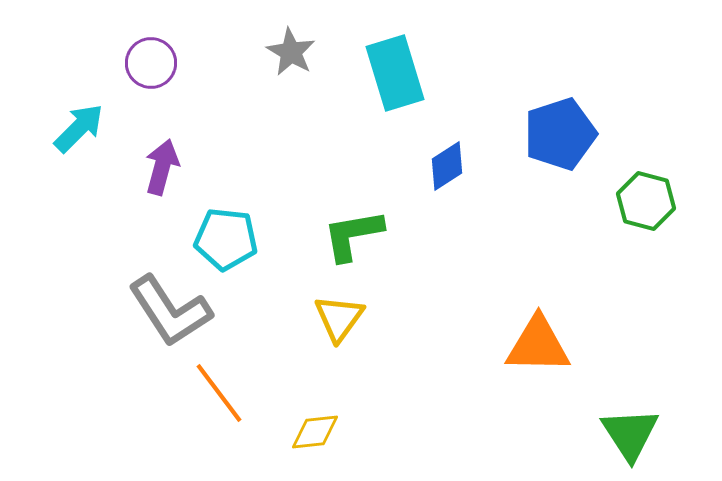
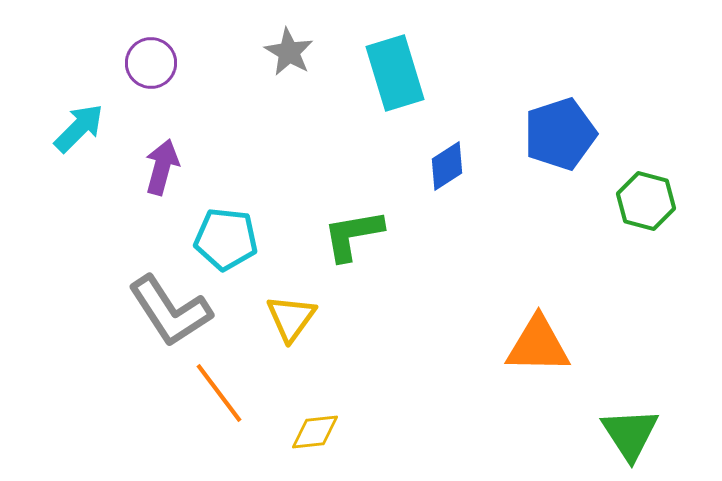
gray star: moved 2 px left
yellow triangle: moved 48 px left
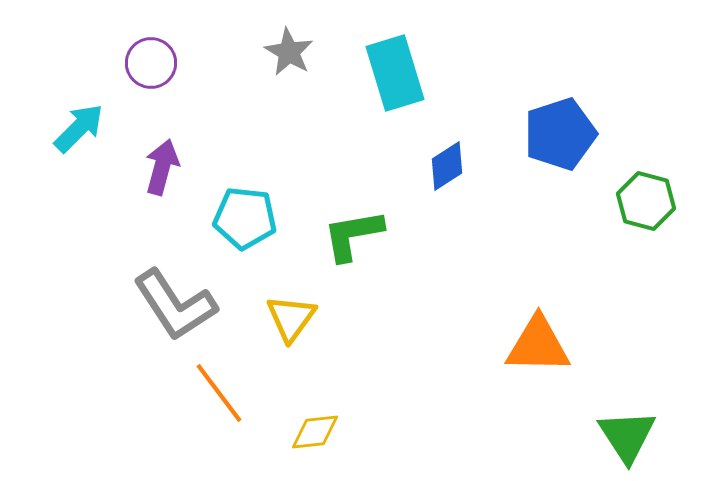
cyan pentagon: moved 19 px right, 21 px up
gray L-shape: moved 5 px right, 6 px up
green triangle: moved 3 px left, 2 px down
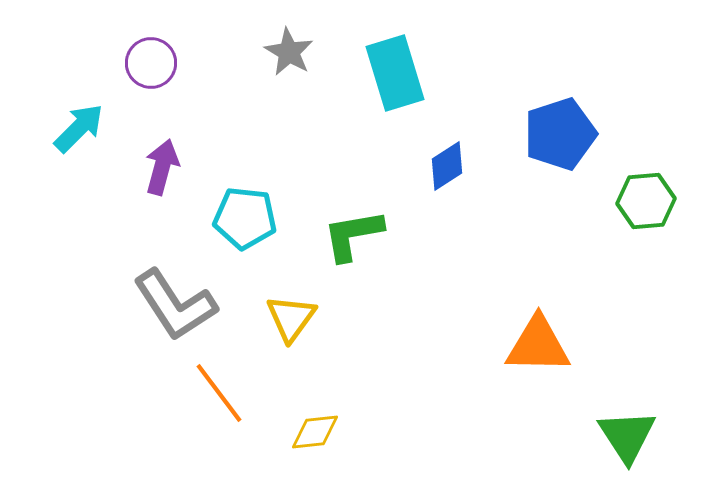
green hexagon: rotated 20 degrees counterclockwise
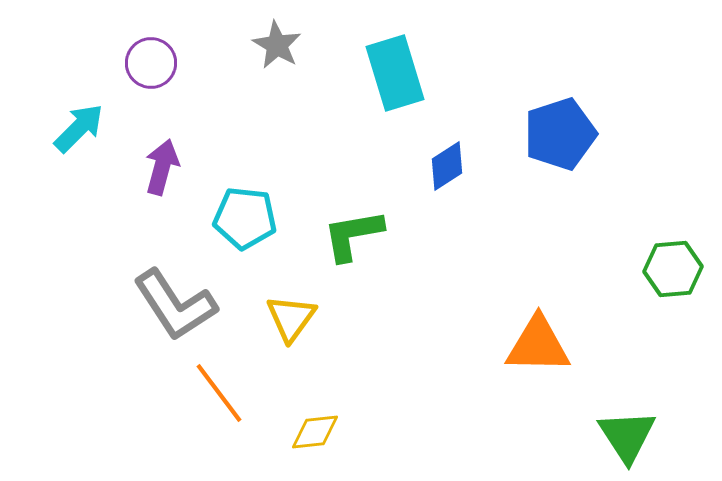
gray star: moved 12 px left, 7 px up
green hexagon: moved 27 px right, 68 px down
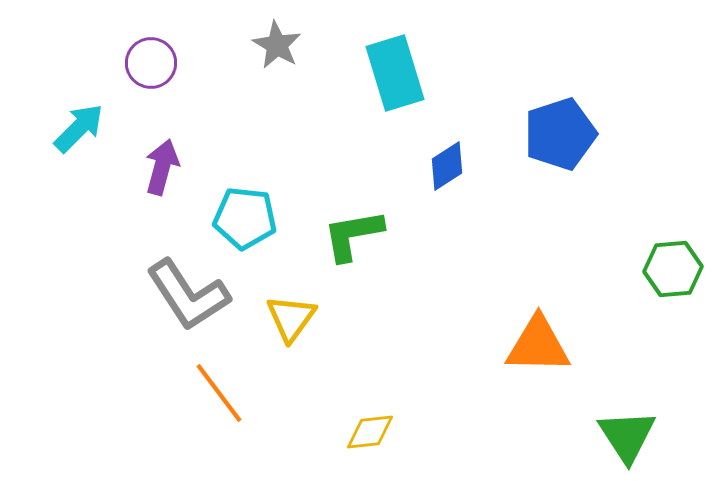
gray L-shape: moved 13 px right, 10 px up
yellow diamond: moved 55 px right
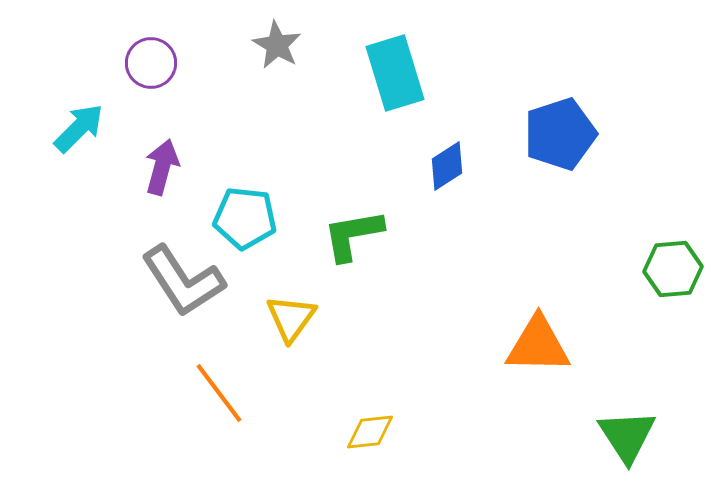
gray L-shape: moved 5 px left, 14 px up
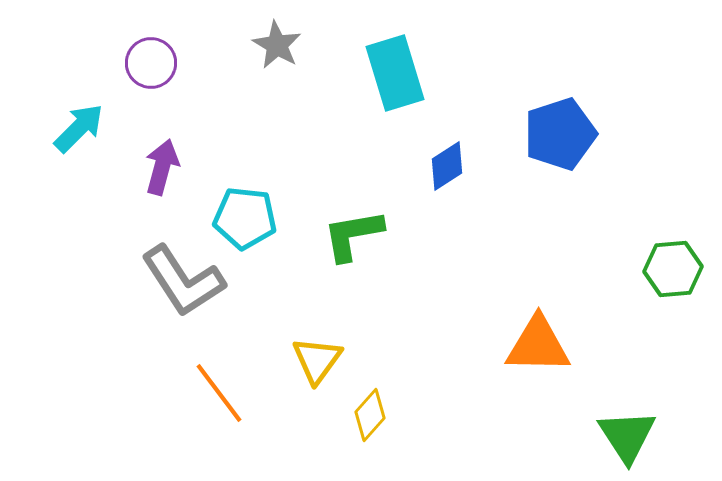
yellow triangle: moved 26 px right, 42 px down
yellow diamond: moved 17 px up; rotated 42 degrees counterclockwise
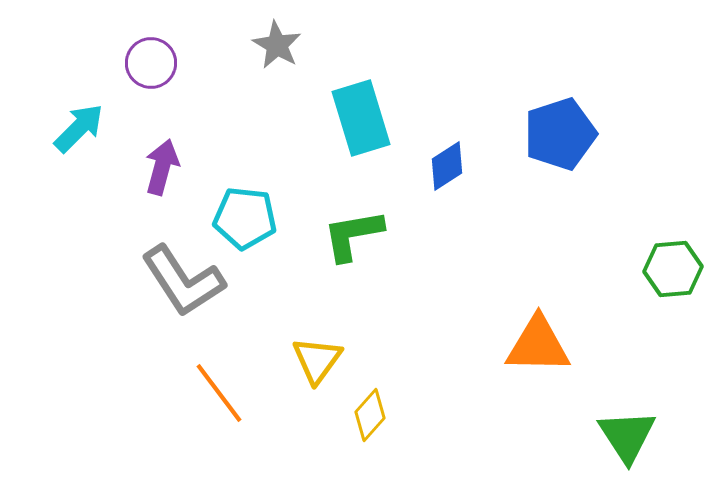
cyan rectangle: moved 34 px left, 45 px down
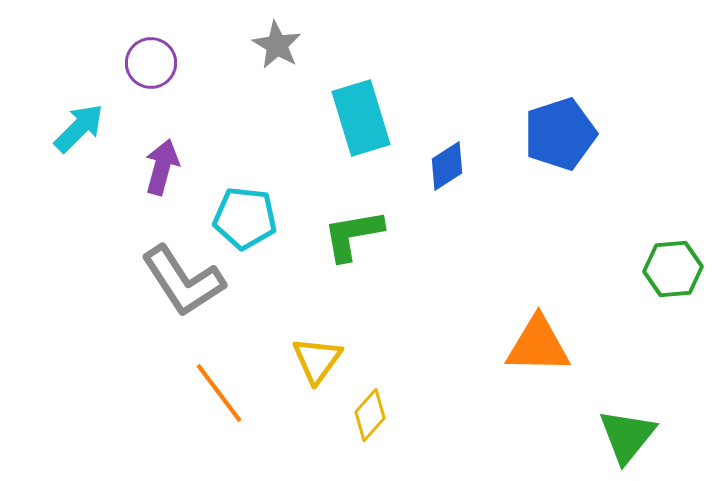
green triangle: rotated 12 degrees clockwise
